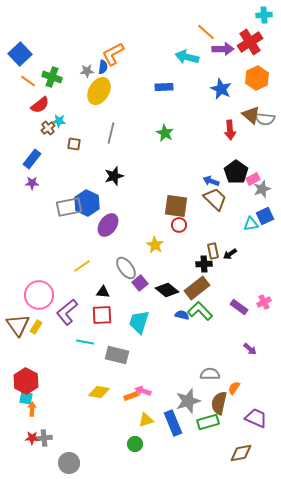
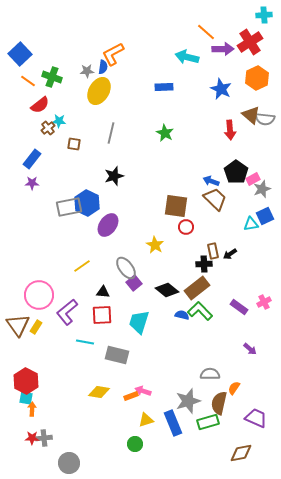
red circle at (179, 225): moved 7 px right, 2 px down
purple square at (140, 283): moved 6 px left
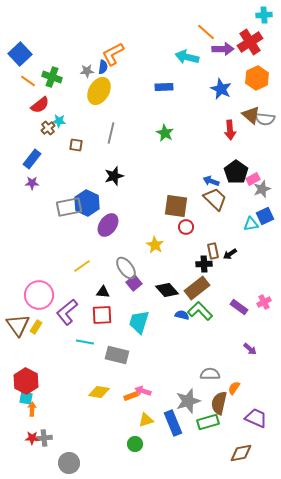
brown square at (74, 144): moved 2 px right, 1 px down
black diamond at (167, 290): rotated 10 degrees clockwise
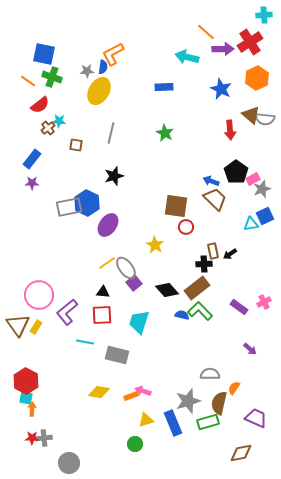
blue square at (20, 54): moved 24 px right; rotated 35 degrees counterclockwise
yellow line at (82, 266): moved 25 px right, 3 px up
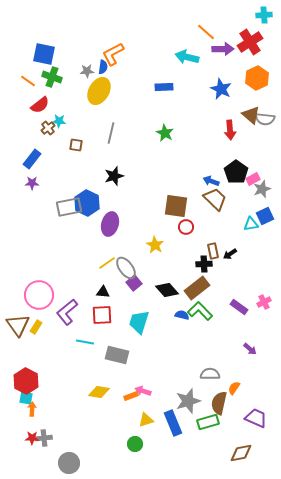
purple ellipse at (108, 225): moved 2 px right, 1 px up; rotated 20 degrees counterclockwise
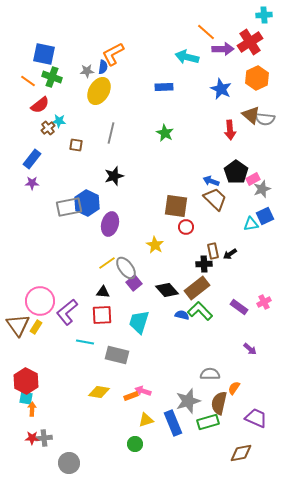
pink circle at (39, 295): moved 1 px right, 6 px down
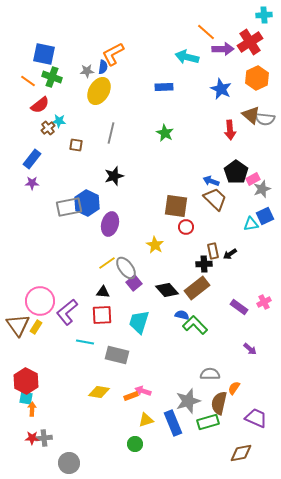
green L-shape at (200, 311): moved 5 px left, 14 px down
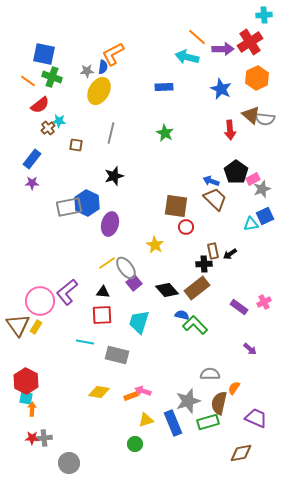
orange line at (206, 32): moved 9 px left, 5 px down
purple L-shape at (67, 312): moved 20 px up
